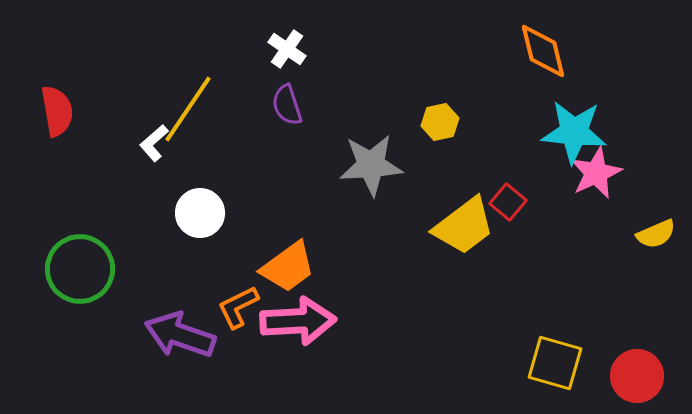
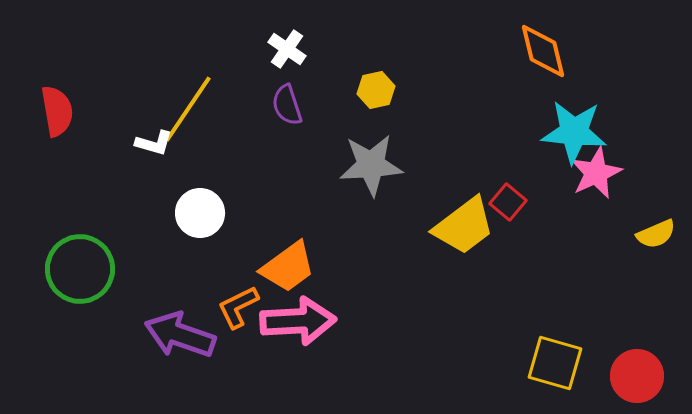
yellow hexagon: moved 64 px left, 32 px up
white L-shape: rotated 123 degrees counterclockwise
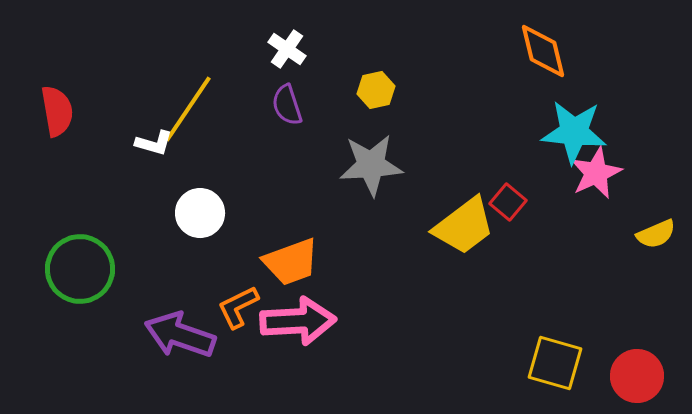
orange trapezoid: moved 3 px right, 5 px up; rotated 16 degrees clockwise
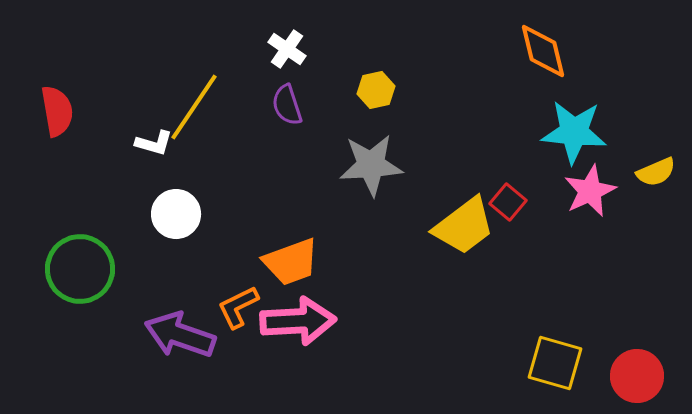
yellow line: moved 6 px right, 2 px up
pink star: moved 6 px left, 18 px down
white circle: moved 24 px left, 1 px down
yellow semicircle: moved 62 px up
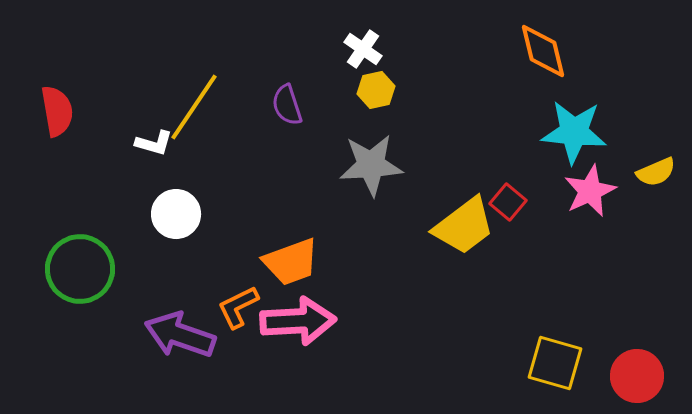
white cross: moved 76 px right
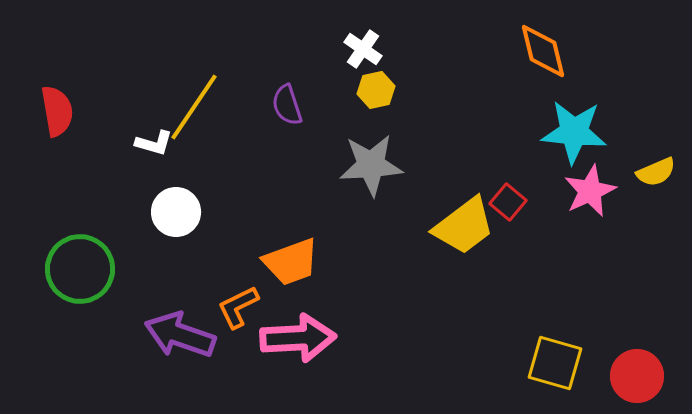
white circle: moved 2 px up
pink arrow: moved 17 px down
